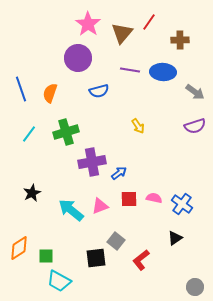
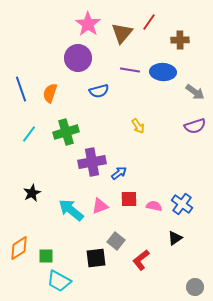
pink semicircle: moved 8 px down
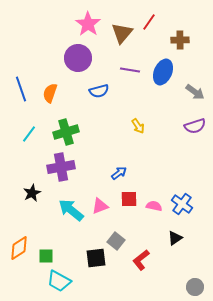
blue ellipse: rotated 70 degrees counterclockwise
purple cross: moved 31 px left, 5 px down
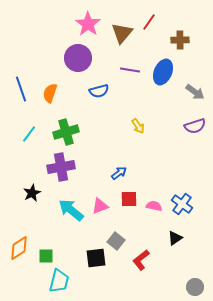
cyan trapezoid: rotated 105 degrees counterclockwise
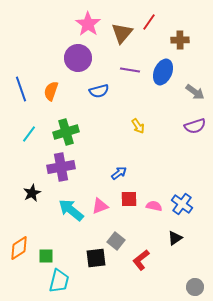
orange semicircle: moved 1 px right, 2 px up
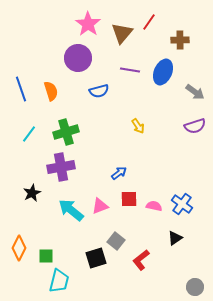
orange semicircle: rotated 144 degrees clockwise
orange diamond: rotated 30 degrees counterclockwise
black square: rotated 10 degrees counterclockwise
